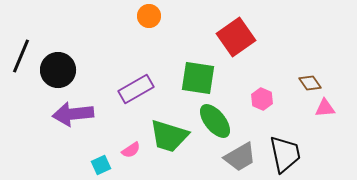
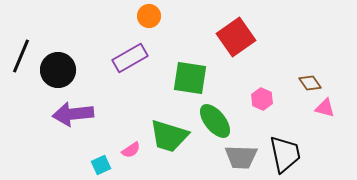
green square: moved 8 px left
purple rectangle: moved 6 px left, 31 px up
pink triangle: rotated 20 degrees clockwise
gray trapezoid: moved 1 px right; rotated 32 degrees clockwise
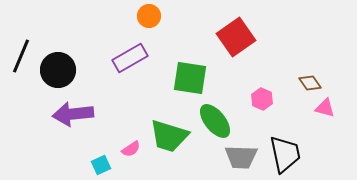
pink semicircle: moved 1 px up
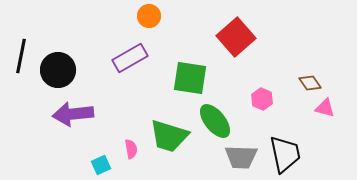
red square: rotated 6 degrees counterclockwise
black line: rotated 12 degrees counterclockwise
pink semicircle: rotated 66 degrees counterclockwise
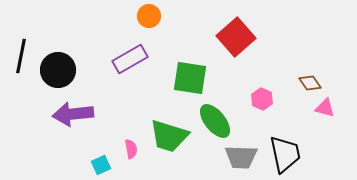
purple rectangle: moved 1 px down
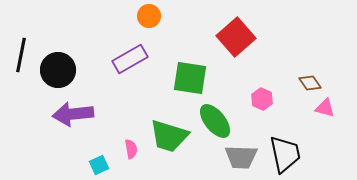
black line: moved 1 px up
cyan square: moved 2 px left
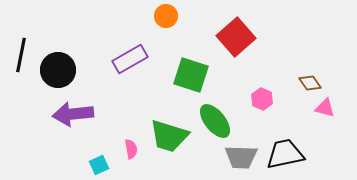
orange circle: moved 17 px right
green square: moved 1 px right, 3 px up; rotated 9 degrees clockwise
black trapezoid: rotated 90 degrees counterclockwise
